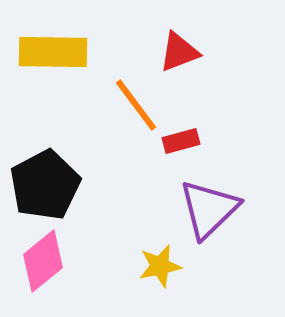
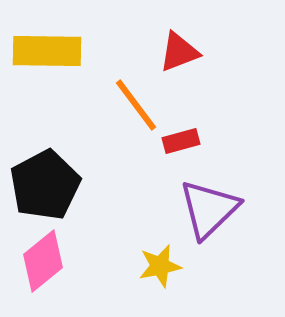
yellow rectangle: moved 6 px left, 1 px up
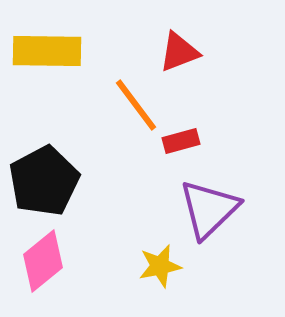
black pentagon: moved 1 px left, 4 px up
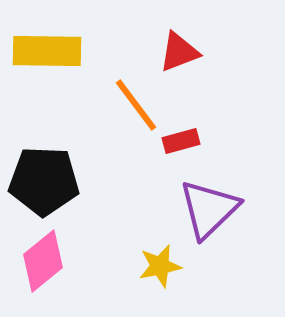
black pentagon: rotated 30 degrees clockwise
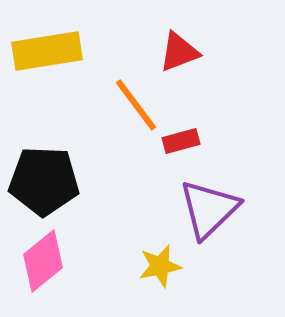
yellow rectangle: rotated 10 degrees counterclockwise
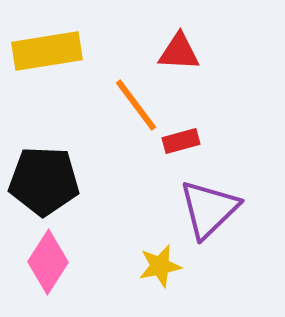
red triangle: rotated 24 degrees clockwise
pink diamond: moved 5 px right, 1 px down; rotated 18 degrees counterclockwise
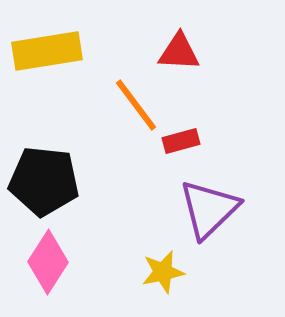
black pentagon: rotated 4 degrees clockwise
yellow star: moved 3 px right, 6 px down
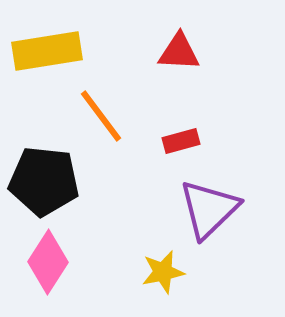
orange line: moved 35 px left, 11 px down
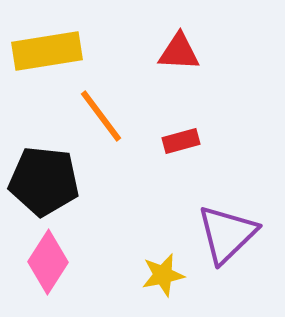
purple triangle: moved 18 px right, 25 px down
yellow star: moved 3 px down
